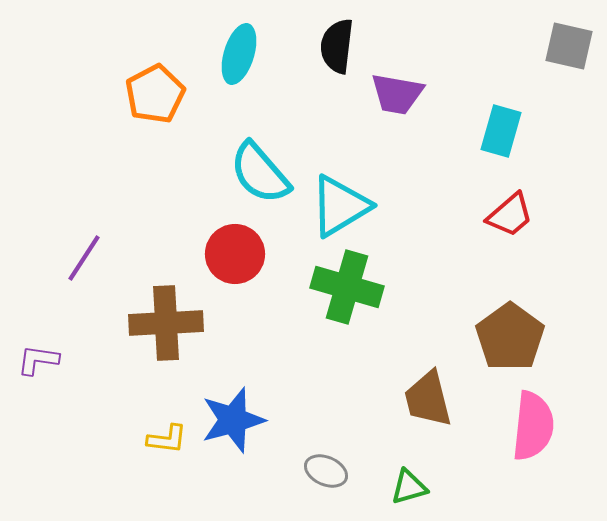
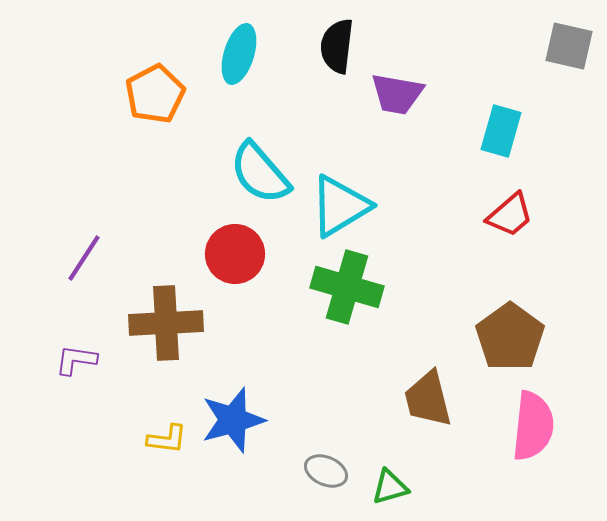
purple L-shape: moved 38 px right
green triangle: moved 19 px left
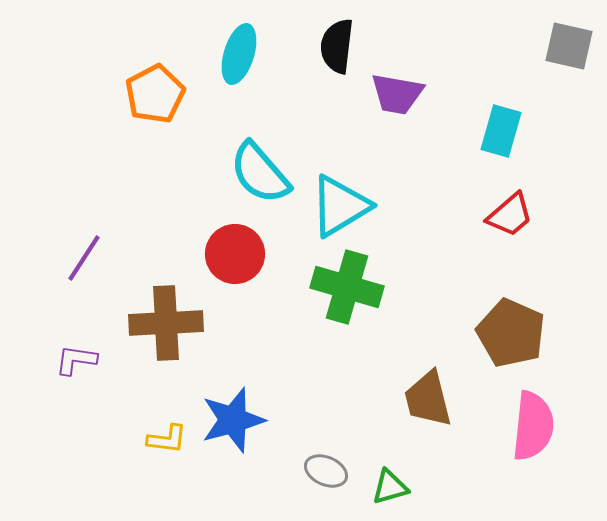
brown pentagon: moved 1 px right, 4 px up; rotated 12 degrees counterclockwise
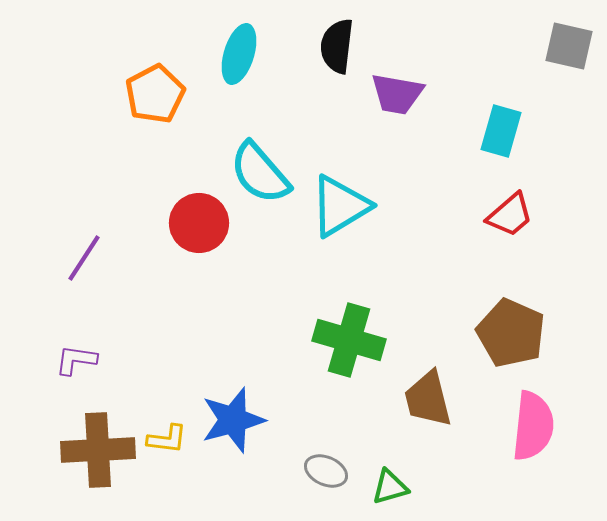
red circle: moved 36 px left, 31 px up
green cross: moved 2 px right, 53 px down
brown cross: moved 68 px left, 127 px down
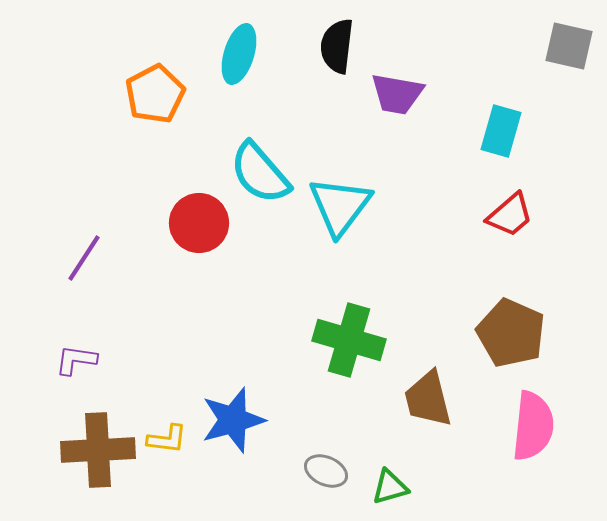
cyan triangle: rotated 22 degrees counterclockwise
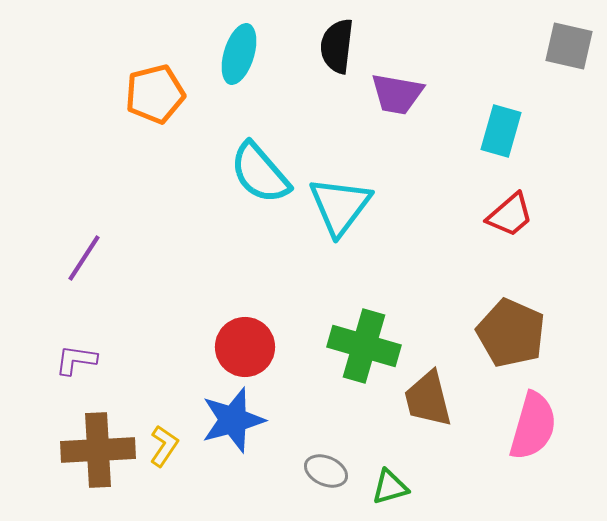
orange pentagon: rotated 14 degrees clockwise
red circle: moved 46 px right, 124 px down
green cross: moved 15 px right, 6 px down
pink semicircle: rotated 10 degrees clockwise
yellow L-shape: moved 3 px left, 7 px down; rotated 63 degrees counterclockwise
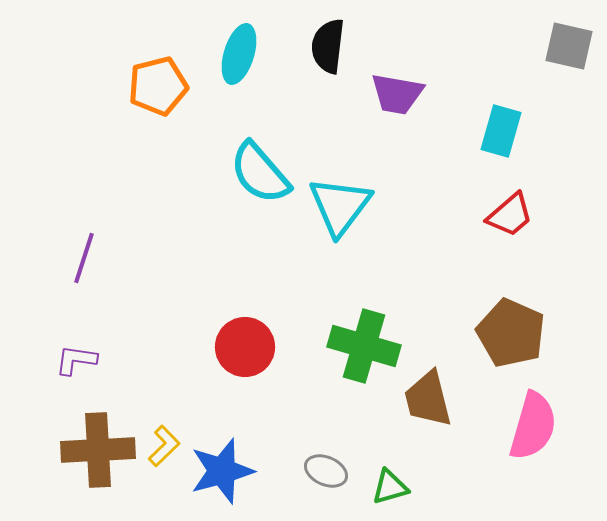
black semicircle: moved 9 px left
orange pentagon: moved 3 px right, 8 px up
purple line: rotated 15 degrees counterclockwise
blue star: moved 11 px left, 51 px down
yellow L-shape: rotated 12 degrees clockwise
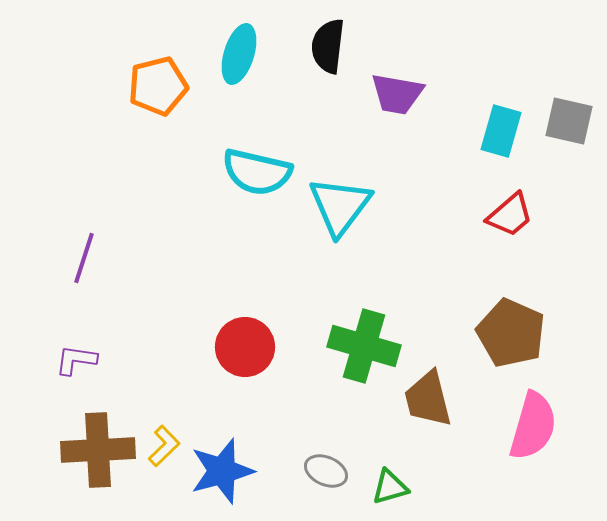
gray square: moved 75 px down
cyan semicircle: moved 3 px left, 1 px up; rotated 36 degrees counterclockwise
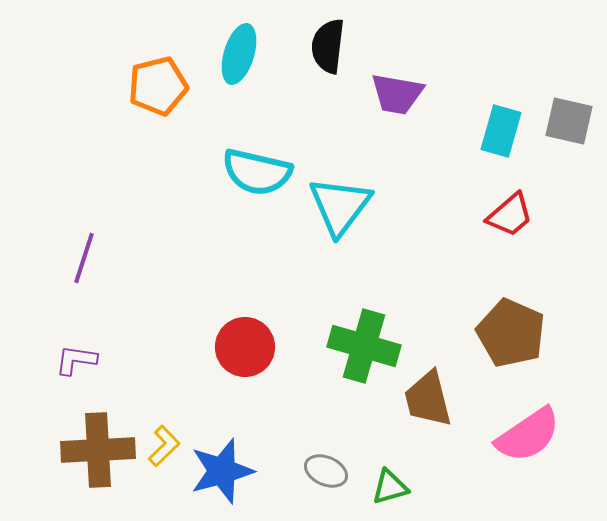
pink semicircle: moved 5 px left, 9 px down; rotated 40 degrees clockwise
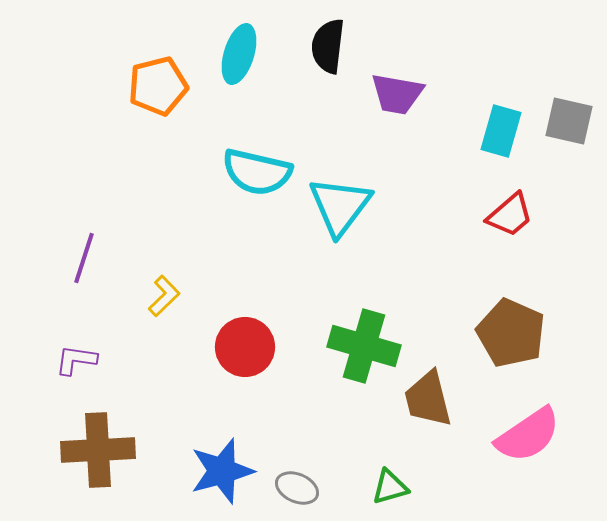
yellow L-shape: moved 150 px up
gray ellipse: moved 29 px left, 17 px down
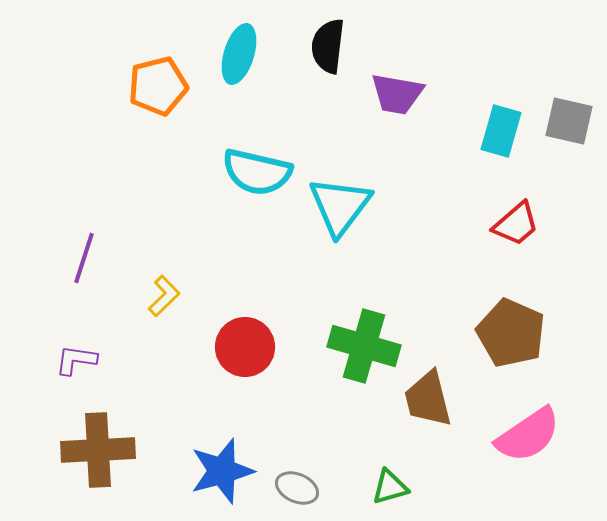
red trapezoid: moved 6 px right, 9 px down
